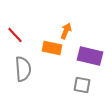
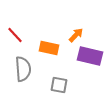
orange arrow: moved 10 px right, 4 px down; rotated 21 degrees clockwise
orange rectangle: moved 3 px left
gray square: moved 23 px left
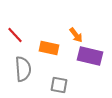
orange arrow: rotated 98 degrees clockwise
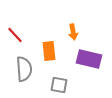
orange arrow: moved 3 px left, 3 px up; rotated 28 degrees clockwise
orange rectangle: moved 3 px down; rotated 72 degrees clockwise
purple rectangle: moved 1 px left, 3 px down
gray semicircle: moved 1 px right
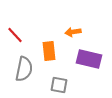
orange arrow: rotated 91 degrees clockwise
gray semicircle: rotated 15 degrees clockwise
